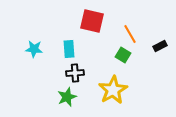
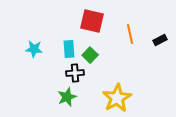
orange line: rotated 18 degrees clockwise
black rectangle: moved 6 px up
green square: moved 33 px left; rotated 14 degrees clockwise
yellow star: moved 4 px right, 8 px down
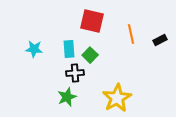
orange line: moved 1 px right
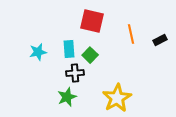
cyan star: moved 4 px right, 3 px down; rotated 18 degrees counterclockwise
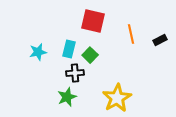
red square: moved 1 px right
cyan rectangle: rotated 18 degrees clockwise
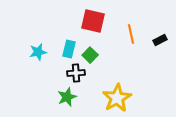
black cross: moved 1 px right
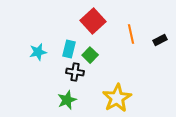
red square: rotated 35 degrees clockwise
black cross: moved 1 px left, 1 px up; rotated 12 degrees clockwise
green star: moved 3 px down
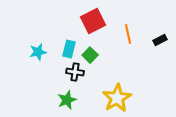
red square: rotated 15 degrees clockwise
orange line: moved 3 px left
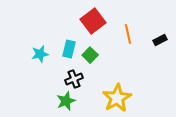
red square: rotated 10 degrees counterclockwise
cyan star: moved 2 px right, 2 px down
black cross: moved 1 px left, 7 px down; rotated 30 degrees counterclockwise
green star: moved 1 px left, 1 px down
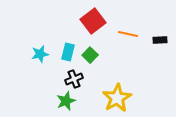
orange line: rotated 66 degrees counterclockwise
black rectangle: rotated 24 degrees clockwise
cyan rectangle: moved 1 px left, 3 px down
